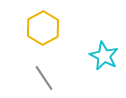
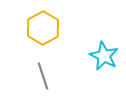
gray line: moved 1 px left, 2 px up; rotated 16 degrees clockwise
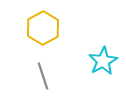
cyan star: moved 1 px left, 5 px down; rotated 16 degrees clockwise
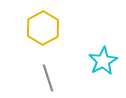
gray line: moved 5 px right, 2 px down
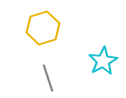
yellow hexagon: rotated 12 degrees clockwise
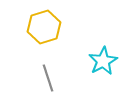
yellow hexagon: moved 1 px right, 1 px up
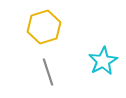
gray line: moved 6 px up
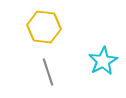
yellow hexagon: rotated 24 degrees clockwise
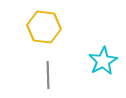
gray line: moved 3 px down; rotated 16 degrees clockwise
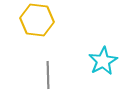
yellow hexagon: moved 7 px left, 7 px up
